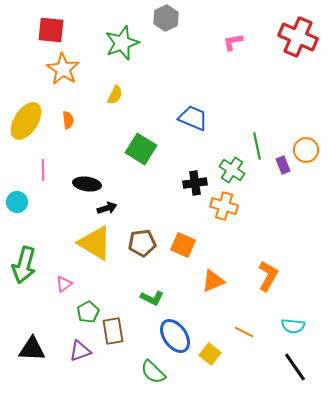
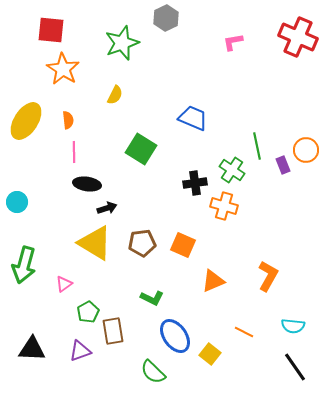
pink line: moved 31 px right, 18 px up
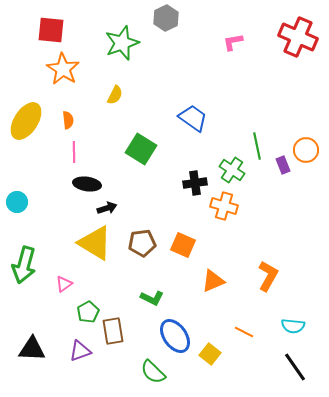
blue trapezoid: rotated 12 degrees clockwise
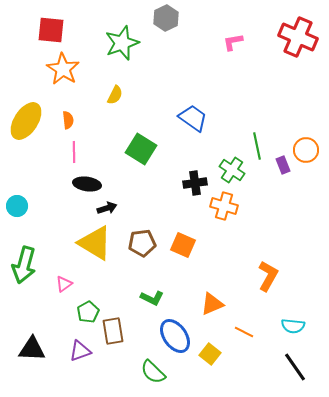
cyan circle: moved 4 px down
orange triangle: moved 1 px left, 23 px down
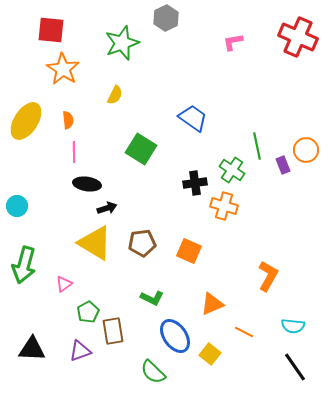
orange square: moved 6 px right, 6 px down
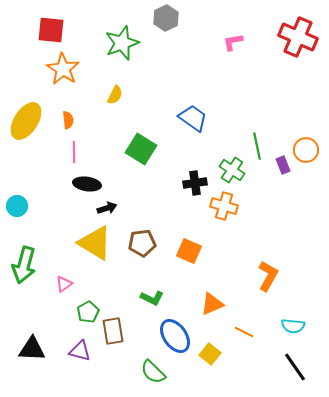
purple triangle: rotated 35 degrees clockwise
